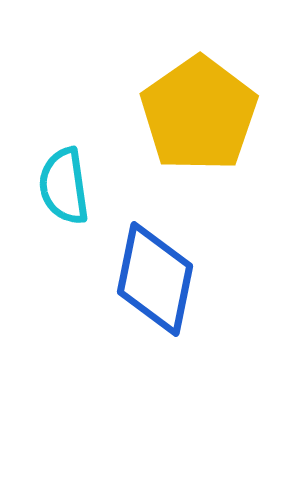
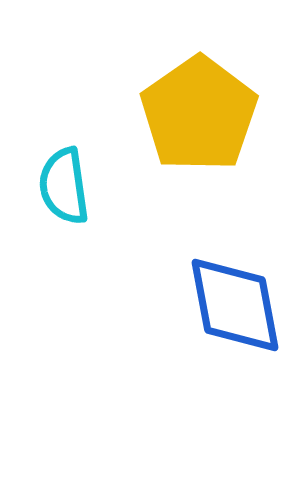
blue diamond: moved 80 px right, 26 px down; rotated 22 degrees counterclockwise
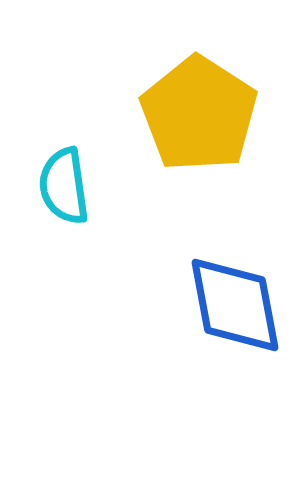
yellow pentagon: rotated 4 degrees counterclockwise
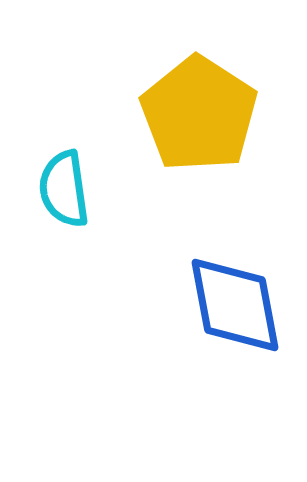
cyan semicircle: moved 3 px down
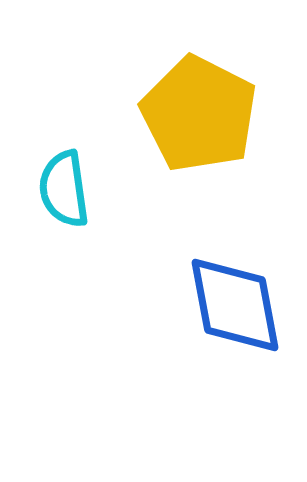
yellow pentagon: rotated 6 degrees counterclockwise
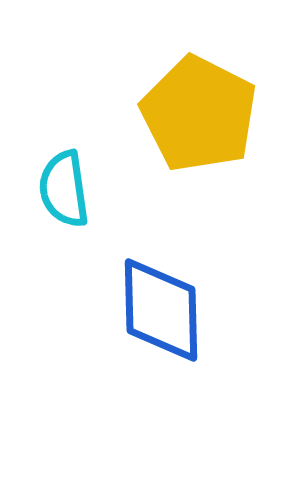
blue diamond: moved 74 px left, 5 px down; rotated 9 degrees clockwise
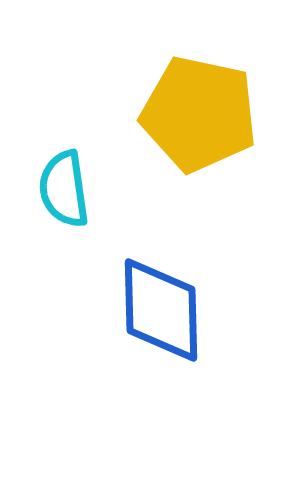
yellow pentagon: rotated 15 degrees counterclockwise
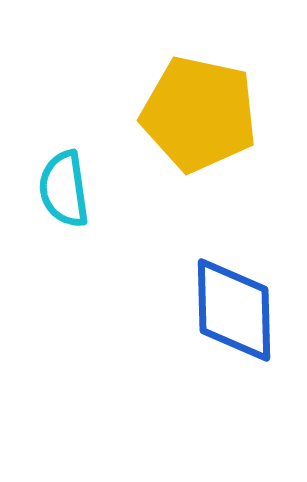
blue diamond: moved 73 px right
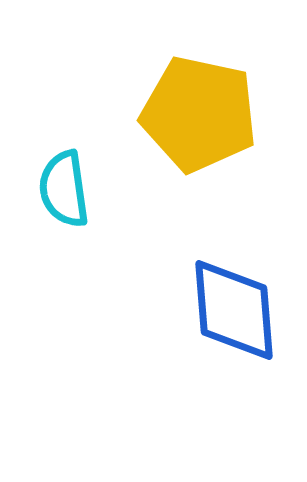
blue diamond: rotated 3 degrees counterclockwise
